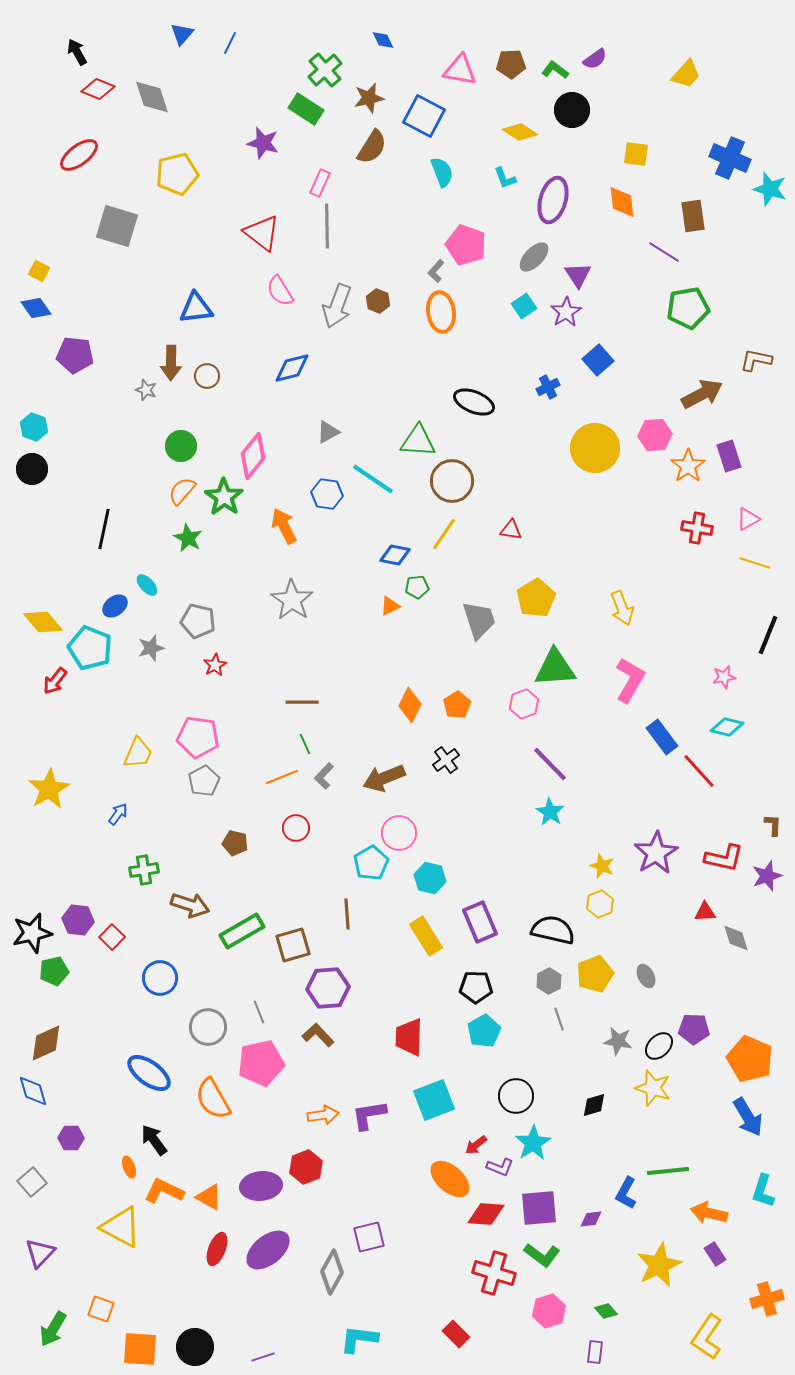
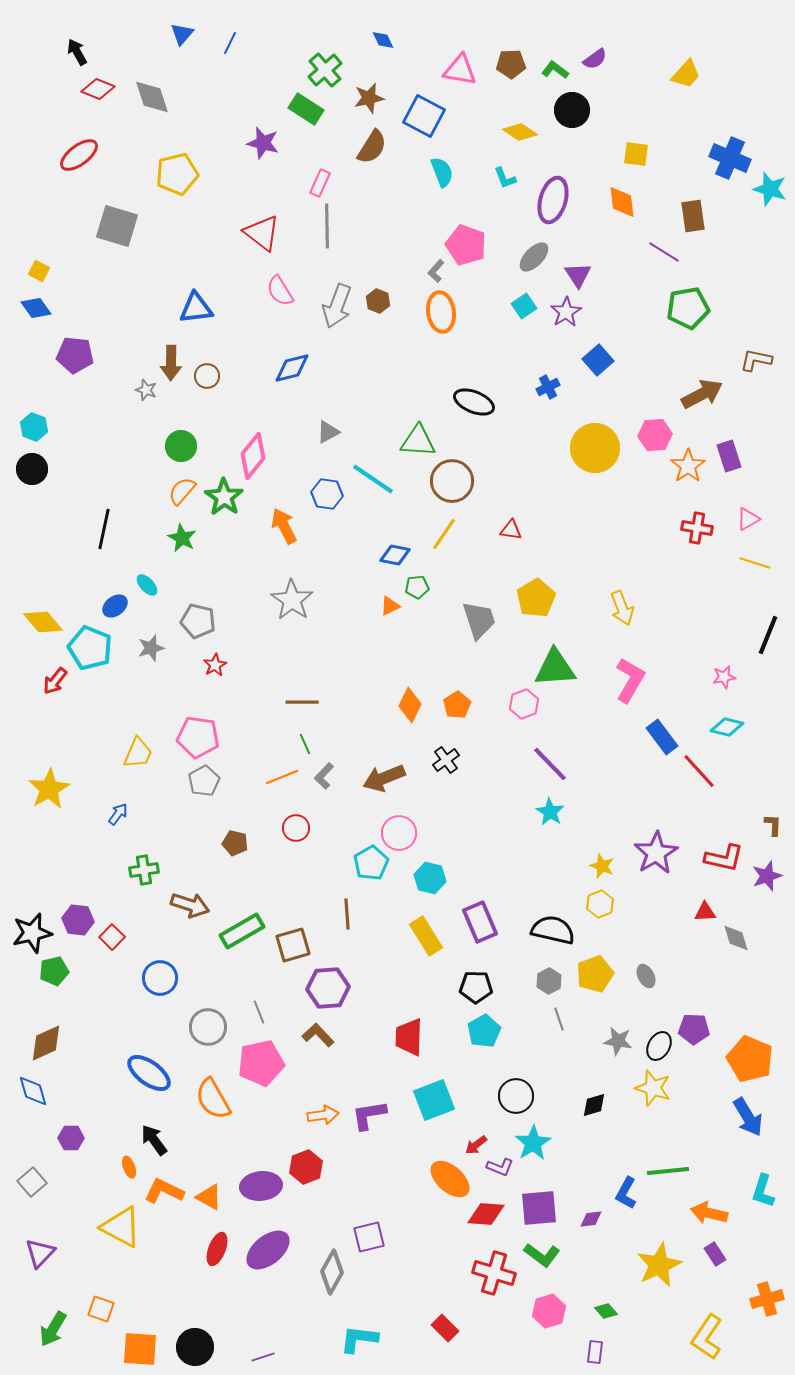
green star at (188, 538): moved 6 px left
black ellipse at (659, 1046): rotated 16 degrees counterclockwise
red rectangle at (456, 1334): moved 11 px left, 6 px up
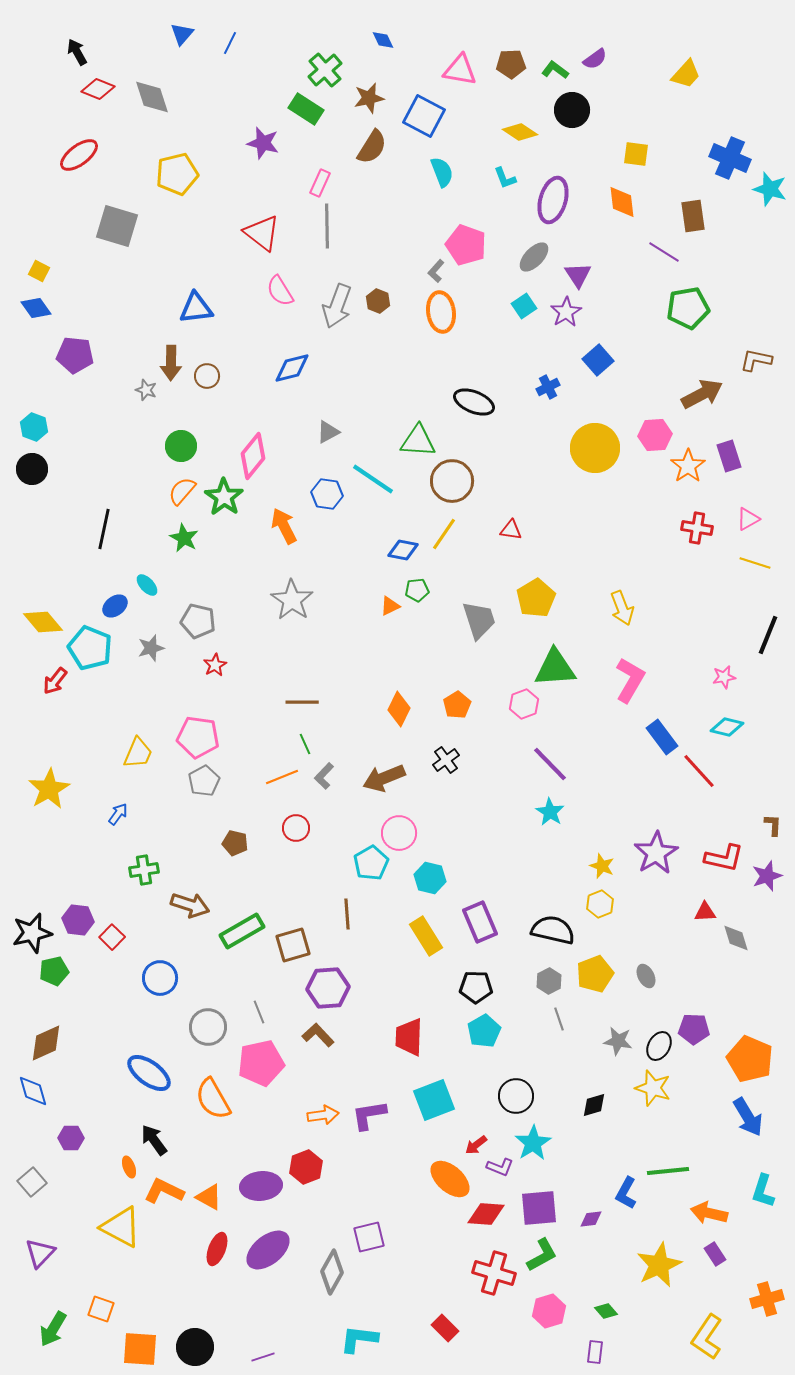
green star at (182, 538): moved 2 px right
blue diamond at (395, 555): moved 8 px right, 5 px up
green pentagon at (417, 587): moved 3 px down
orange diamond at (410, 705): moved 11 px left, 4 px down
green L-shape at (542, 1255): rotated 66 degrees counterclockwise
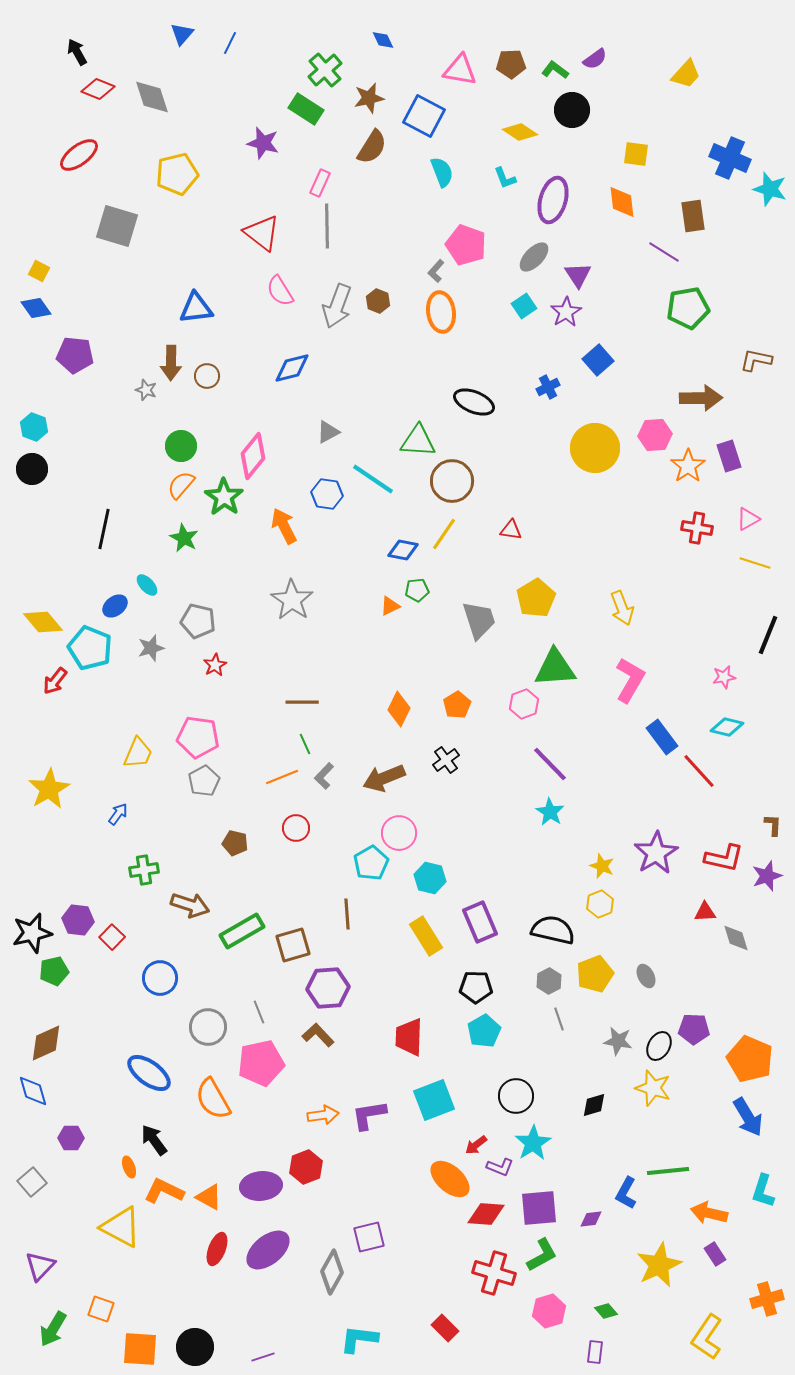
brown arrow at (702, 394): moved 1 px left, 4 px down; rotated 27 degrees clockwise
orange semicircle at (182, 491): moved 1 px left, 6 px up
purple triangle at (40, 1253): moved 13 px down
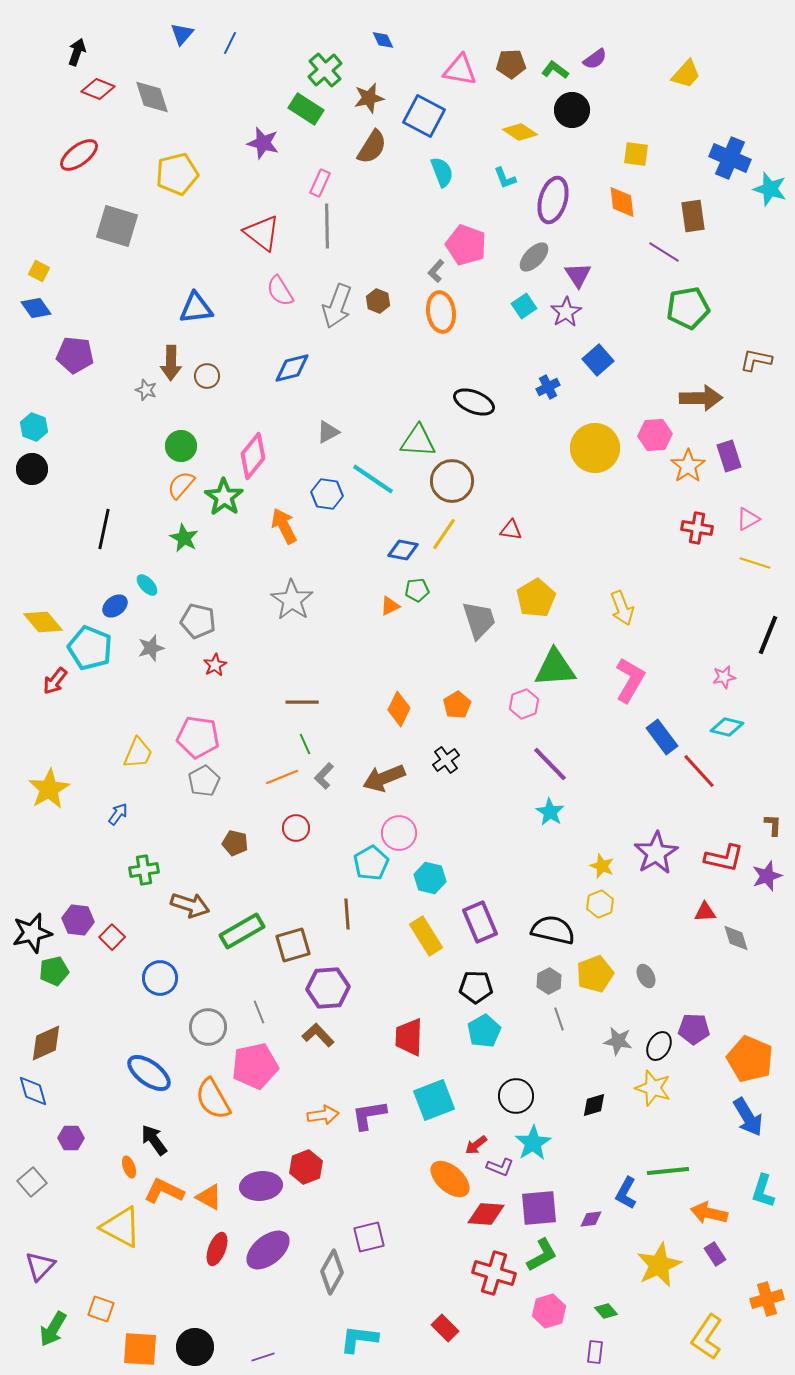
black arrow at (77, 52): rotated 48 degrees clockwise
pink pentagon at (261, 1063): moved 6 px left, 3 px down
